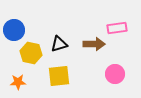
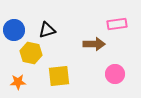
pink rectangle: moved 4 px up
black triangle: moved 12 px left, 14 px up
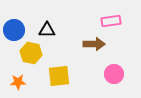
pink rectangle: moved 6 px left, 3 px up
black triangle: rotated 18 degrees clockwise
pink circle: moved 1 px left
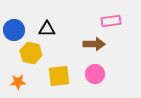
black triangle: moved 1 px up
pink circle: moved 19 px left
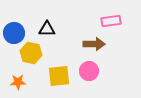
blue circle: moved 3 px down
pink circle: moved 6 px left, 3 px up
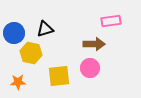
black triangle: moved 2 px left; rotated 18 degrees counterclockwise
pink circle: moved 1 px right, 3 px up
